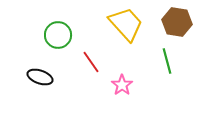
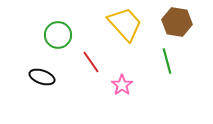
yellow trapezoid: moved 1 px left
black ellipse: moved 2 px right
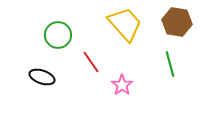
green line: moved 3 px right, 3 px down
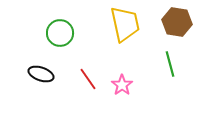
yellow trapezoid: rotated 30 degrees clockwise
green circle: moved 2 px right, 2 px up
red line: moved 3 px left, 17 px down
black ellipse: moved 1 px left, 3 px up
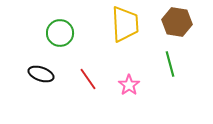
yellow trapezoid: rotated 9 degrees clockwise
pink star: moved 7 px right
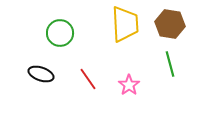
brown hexagon: moved 7 px left, 2 px down
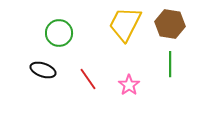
yellow trapezoid: rotated 150 degrees counterclockwise
green circle: moved 1 px left
green line: rotated 15 degrees clockwise
black ellipse: moved 2 px right, 4 px up
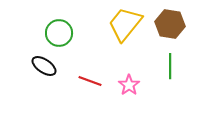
yellow trapezoid: rotated 12 degrees clockwise
green line: moved 2 px down
black ellipse: moved 1 px right, 4 px up; rotated 15 degrees clockwise
red line: moved 2 px right, 2 px down; rotated 35 degrees counterclockwise
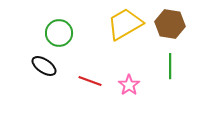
yellow trapezoid: rotated 21 degrees clockwise
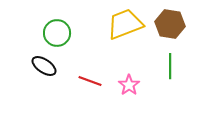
yellow trapezoid: rotated 9 degrees clockwise
green circle: moved 2 px left
